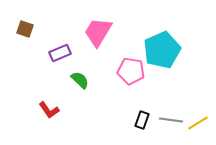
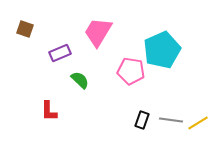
red L-shape: moved 1 px down; rotated 35 degrees clockwise
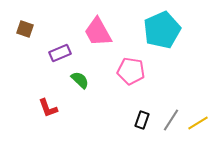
pink trapezoid: rotated 60 degrees counterclockwise
cyan pentagon: moved 20 px up
red L-shape: moved 1 px left, 3 px up; rotated 20 degrees counterclockwise
gray line: rotated 65 degrees counterclockwise
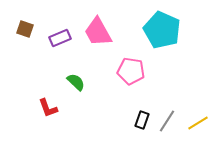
cyan pentagon: rotated 24 degrees counterclockwise
purple rectangle: moved 15 px up
green semicircle: moved 4 px left, 2 px down
gray line: moved 4 px left, 1 px down
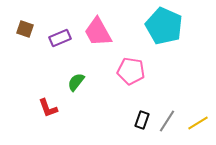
cyan pentagon: moved 2 px right, 4 px up
green semicircle: rotated 96 degrees counterclockwise
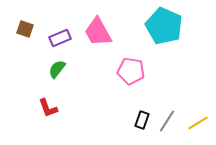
green semicircle: moved 19 px left, 13 px up
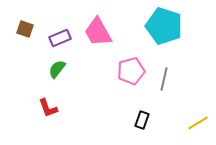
cyan pentagon: rotated 6 degrees counterclockwise
pink pentagon: rotated 24 degrees counterclockwise
gray line: moved 3 px left, 42 px up; rotated 20 degrees counterclockwise
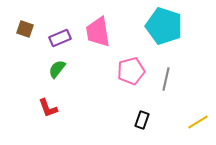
pink trapezoid: rotated 20 degrees clockwise
gray line: moved 2 px right
yellow line: moved 1 px up
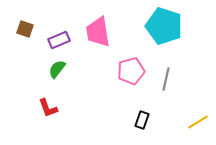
purple rectangle: moved 1 px left, 2 px down
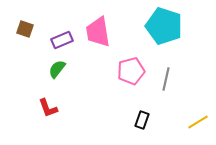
purple rectangle: moved 3 px right
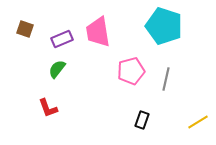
purple rectangle: moved 1 px up
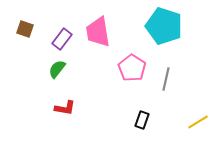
purple rectangle: rotated 30 degrees counterclockwise
pink pentagon: moved 1 px right, 3 px up; rotated 24 degrees counterclockwise
red L-shape: moved 17 px right; rotated 60 degrees counterclockwise
